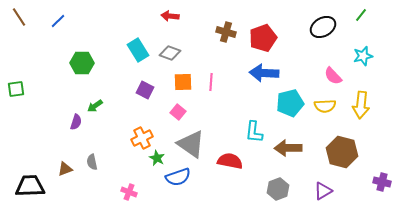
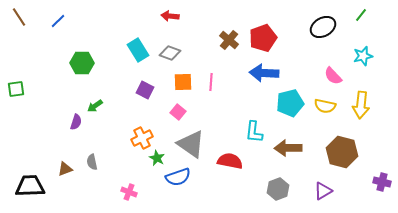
brown cross: moved 3 px right, 8 px down; rotated 24 degrees clockwise
yellow semicircle: rotated 15 degrees clockwise
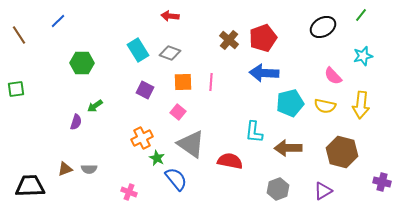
brown line: moved 18 px down
gray semicircle: moved 3 px left, 7 px down; rotated 77 degrees counterclockwise
blue semicircle: moved 2 px left, 2 px down; rotated 110 degrees counterclockwise
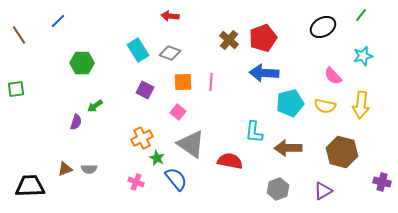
pink cross: moved 7 px right, 10 px up
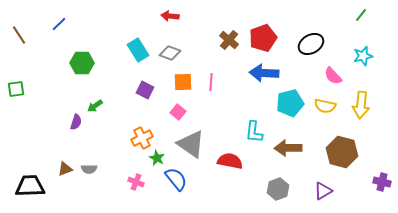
blue line: moved 1 px right, 3 px down
black ellipse: moved 12 px left, 17 px down
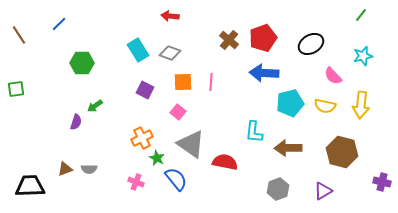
red semicircle: moved 5 px left, 1 px down
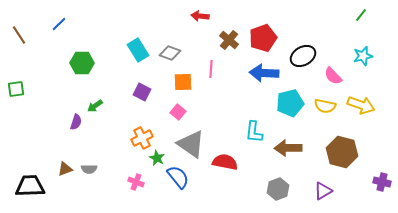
red arrow: moved 30 px right
black ellipse: moved 8 px left, 12 px down
pink line: moved 13 px up
purple square: moved 3 px left, 2 px down
yellow arrow: rotated 76 degrees counterclockwise
blue semicircle: moved 2 px right, 2 px up
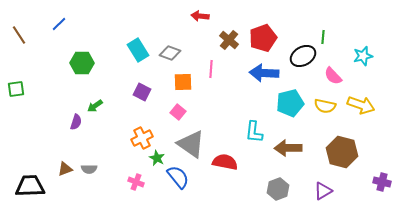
green line: moved 38 px left, 22 px down; rotated 32 degrees counterclockwise
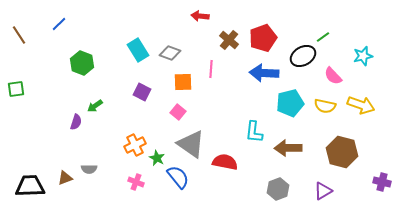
green line: rotated 48 degrees clockwise
green hexagon: rotated 20 degrees clockwise
orange cross: moved 7 px left, 7 px down
brown triangle: moved 9 px down
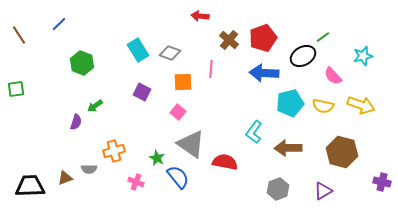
yellow semicircle: moved 2 px left
cyan L-shape: rotated 30 degrees clockwise
orange cross: moved 21 px left, 6 px down; rotated 10 degrees clockwise
